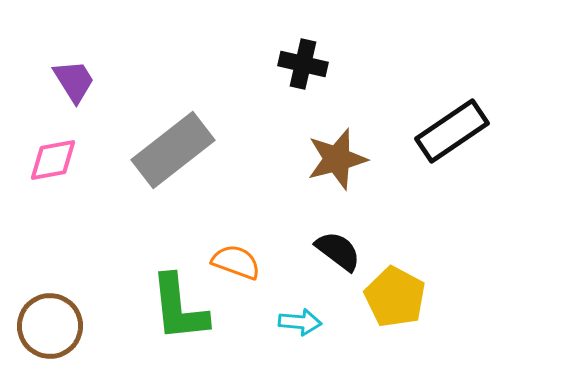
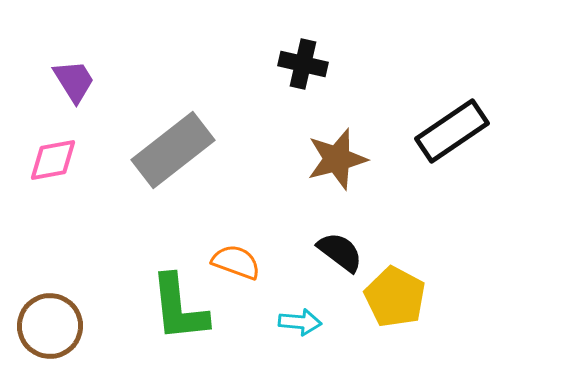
black semicircle: moved 2 px right, 1 px down
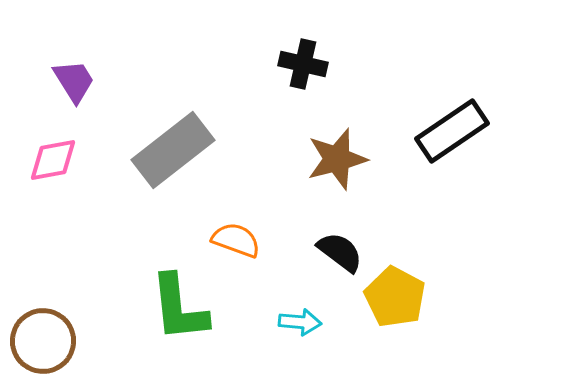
orange semicircle: moved 22 px up
brown circle: moved 7 px left, 15 px down
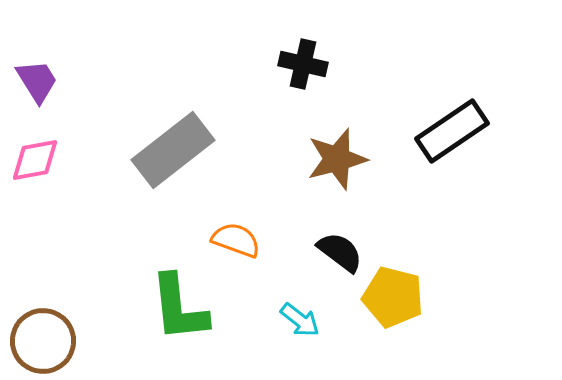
purple trapezoid: moved 37 px left
pink diamond: moved 18 px left
yellow pentagon: moved 2 px left; rotated 14 degrees counterclockwise
cyan arrow: moved 2 px up; rotated 33 degrees clockwise
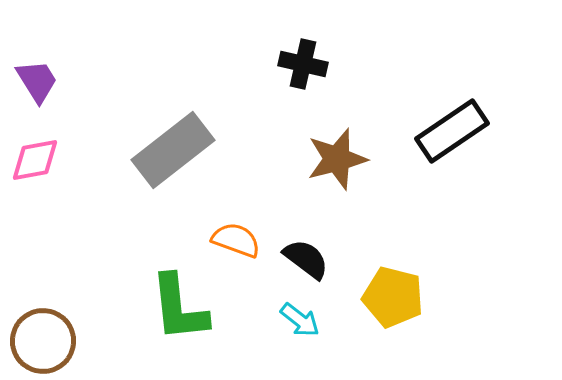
black semicircle: moved 34 px left, 7 px down
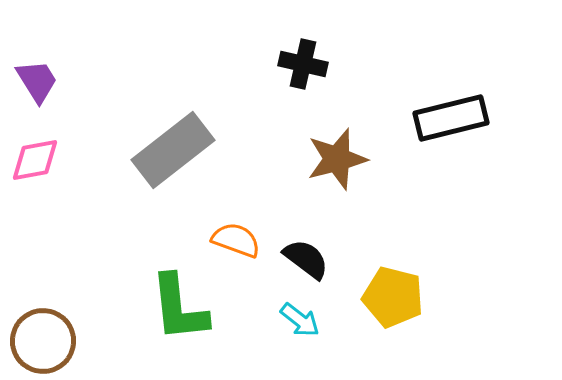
black rectangle: moved 1 px left, 13 px up; rotated 20 degrees clockwise
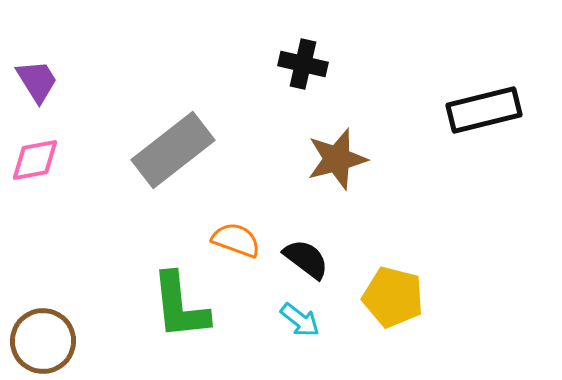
black rectangle: moved 33 px right, 8 px up
green L-shape: moved 1 px right, 2 px up
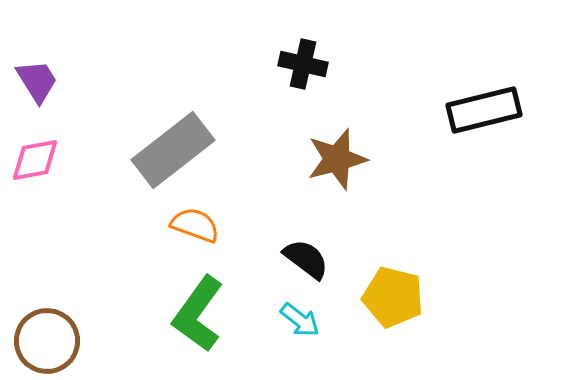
orange semicircle: moved 41 px left, 15 px up
green L-shape: moved 18 px right, 8 px down; rotated 42 degrees clockwise
brown circle: moved 4 px right
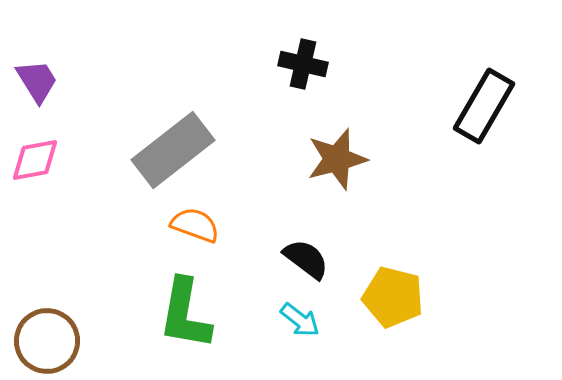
black rectangle: moved 4 px up; rotated 46 degrees counterclockwise
green L-shape: moved 13 px left; rotated 26 degrees counterclockwise
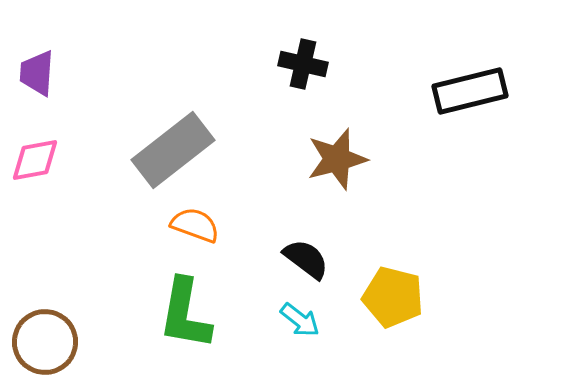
purple trapezoid: moved 8 px up; rotated 144 degrees counterclockwise
black rectangle: moved 14 px left, 15 px up; rotated 46 degrees clockwise
brown circle: moved 2 px left, 1 px down
